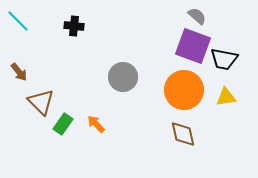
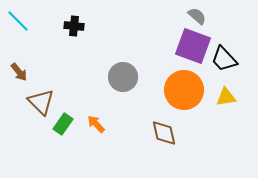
black trapezoid: rotated 36 degrees clockwise
brown diamond: moved 19 px left, 1 px up
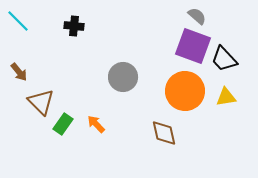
orange circle: moved 1 px right, 1 px down
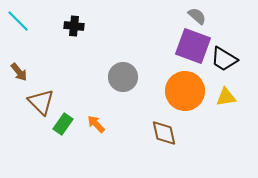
black trapezoid: rotated 16 degrees counterclockwise
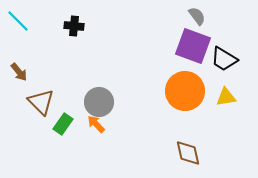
gray semicircle: rotated 12 degrees clockwise
gray circle: moved 24 px left, 25 px down
brown diamond: moved 24 px right, 20 px down
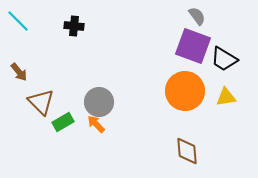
green rectangle: moved 2 px up; rotated 25 degrees clockwise
brown diamond: moved 1 px left, 2 px up; rotated 8 degrees clockwise
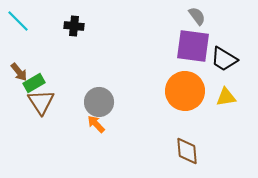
purple square: rotated 12 degrees counterclockwise
brown triangle: rotated 12 degrees clockwise
green rectangle: moved 29 px left, 39 px up
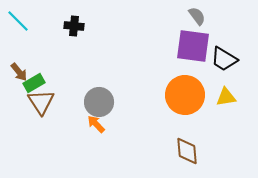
orange circle: moved 4 px down
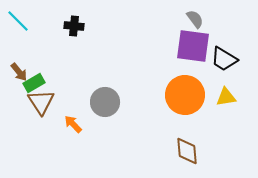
gray semicircle: moved 2 px left, 3 px down
gray circle: moved 6 px right
orange arrow: moved 23 px left
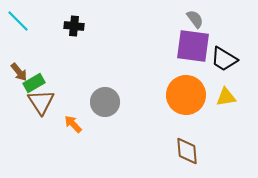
orange circle: moved 1 px right
